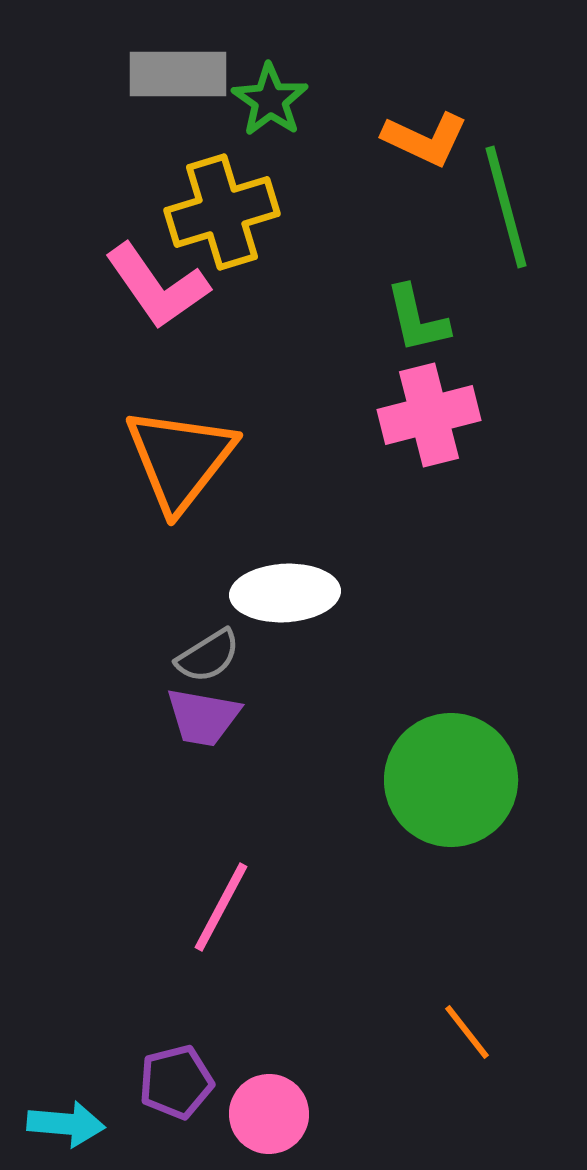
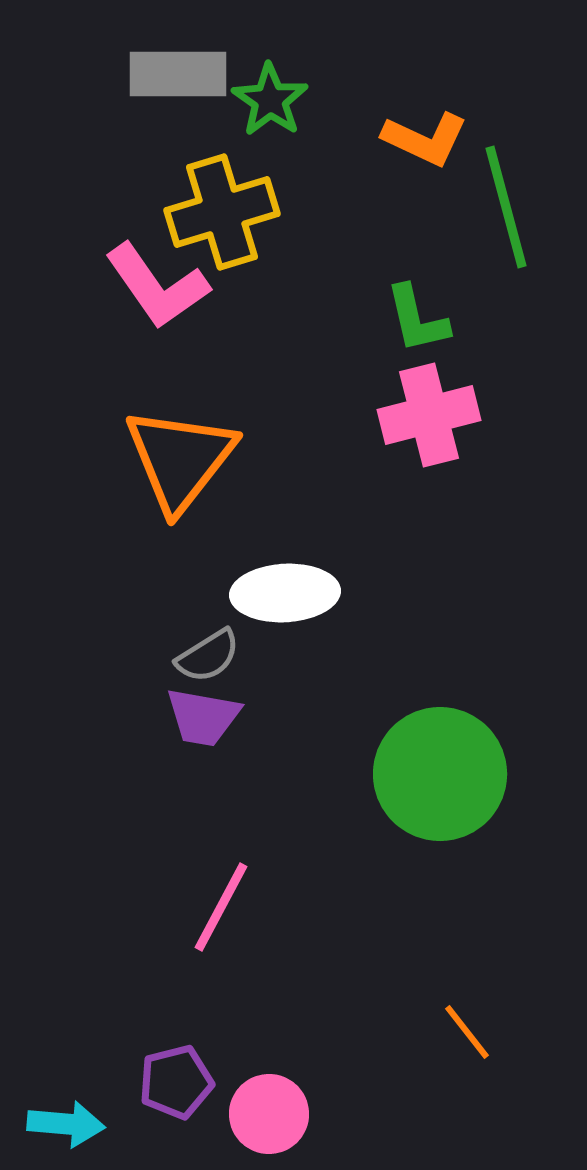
green circle: moved 11 px left, 6 px up
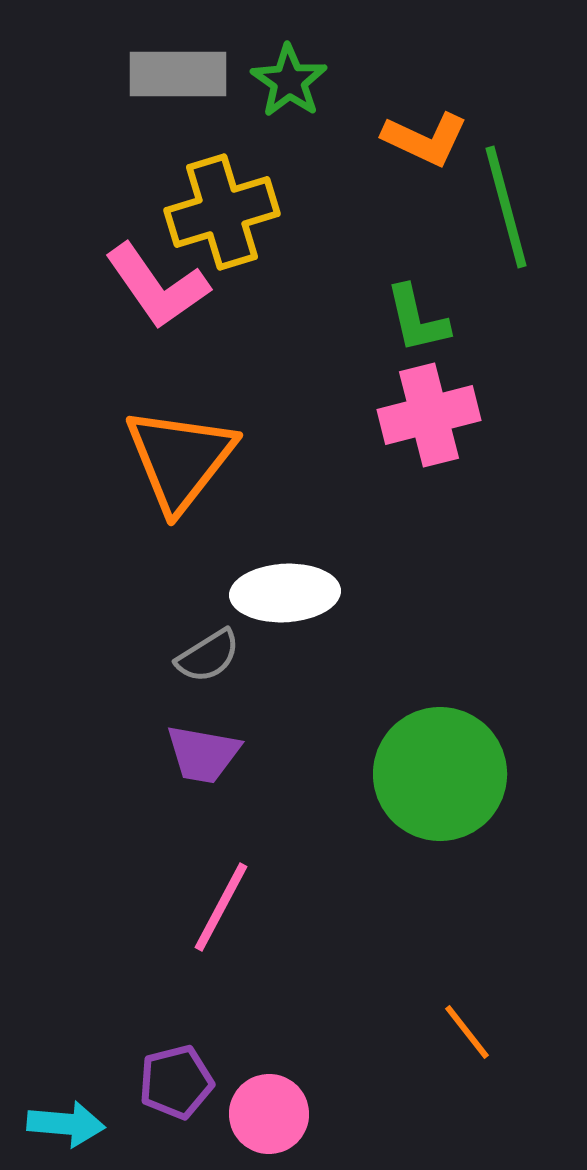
green star: moved 19 px right, 19 px up
purple trapezoid: moved 37 px down
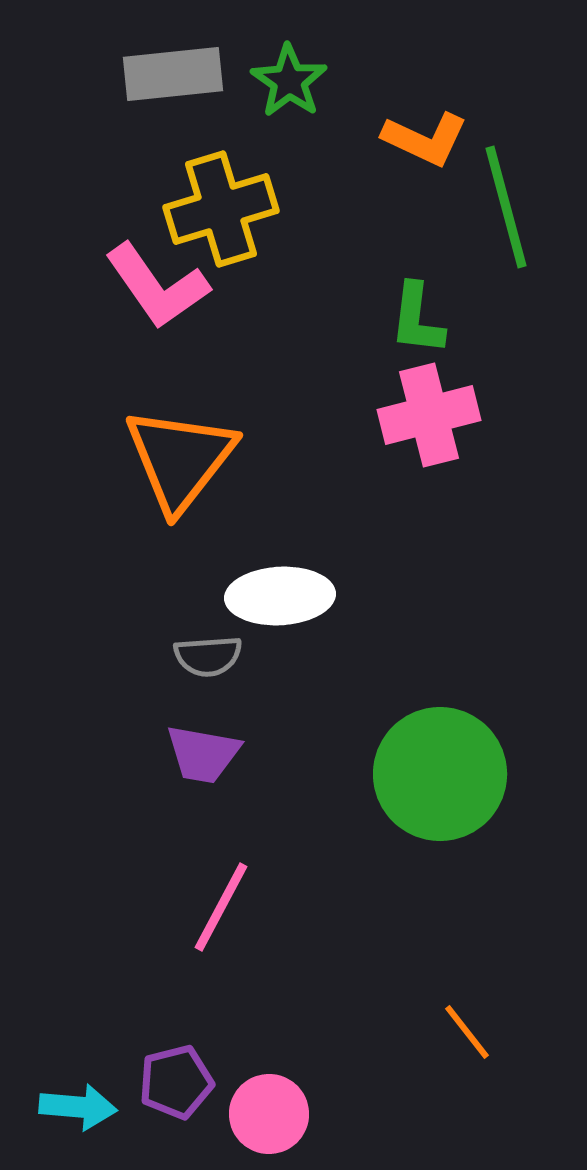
gray rectangle: moved 5 px left; rotated 6 degrees counterclockwise
yellow cross: moved 1 px left, 3 px up
green L-shape: rotated 20 degrees clockwise
white ellipse: moved 5 px left, 3 px down
gray semicircle: rotated 28 degrees clockwise
cyan arrow: moved 12 px right, 17 px up
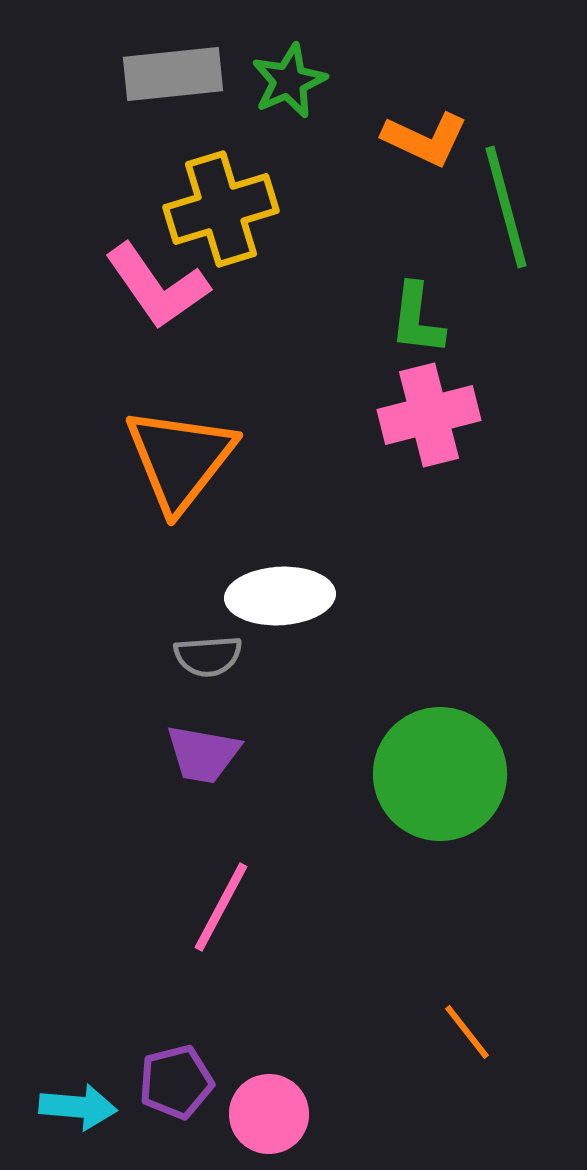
green star: rotated 14 degrees clockwise
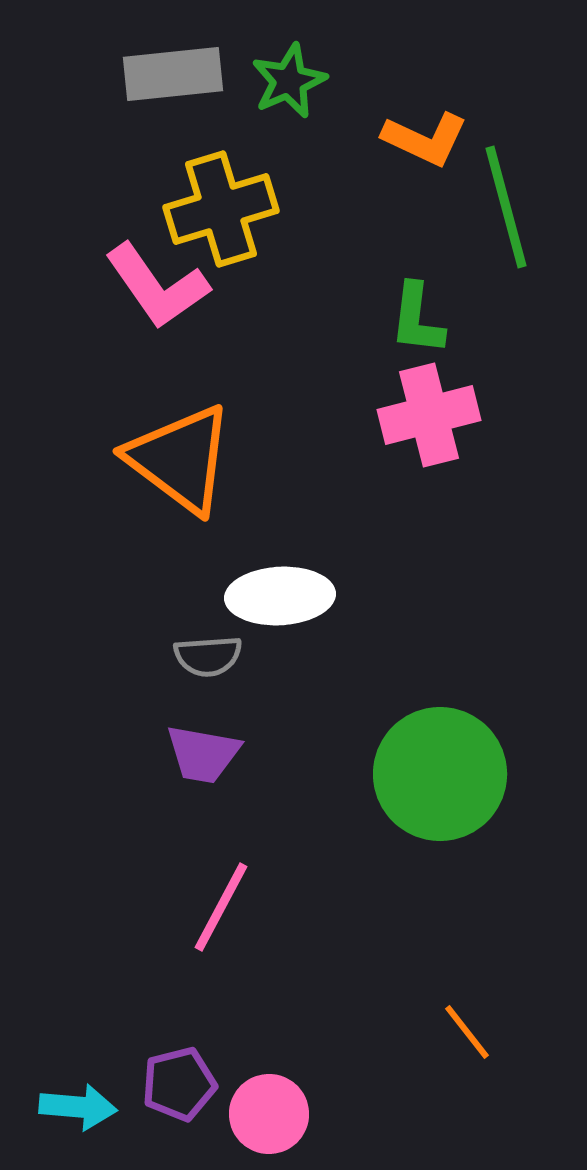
orange triangle: rotated 31 degrees counterclockwise
purple pentagon: moved 3 px right, 2 px down
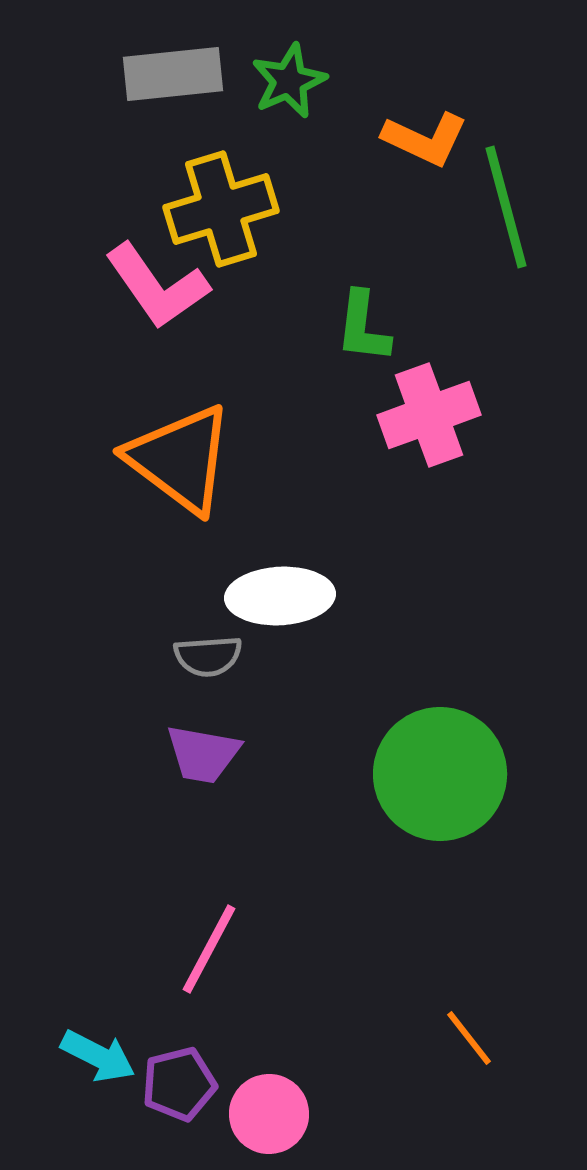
green L-shape: moved 54 px left, 8 px down
pink cross: rotated 6 degrees counterclockwise
pink line: moved 12 px left, 42 px down
orange line: moved 2 px right, 6 px down
cyan arrow: moved 20 px right, 51 px up; rotated 22 degrees clockwise
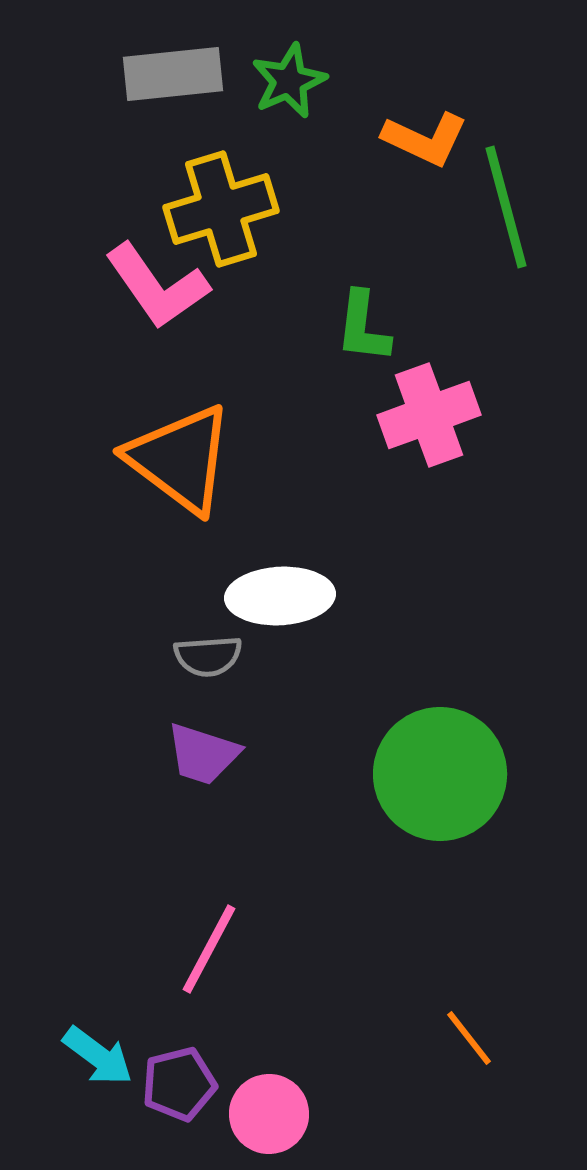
purple trapezoid: rotated 8 degrees clockwise
cyan arrow: rotated 10 degrees clockwise
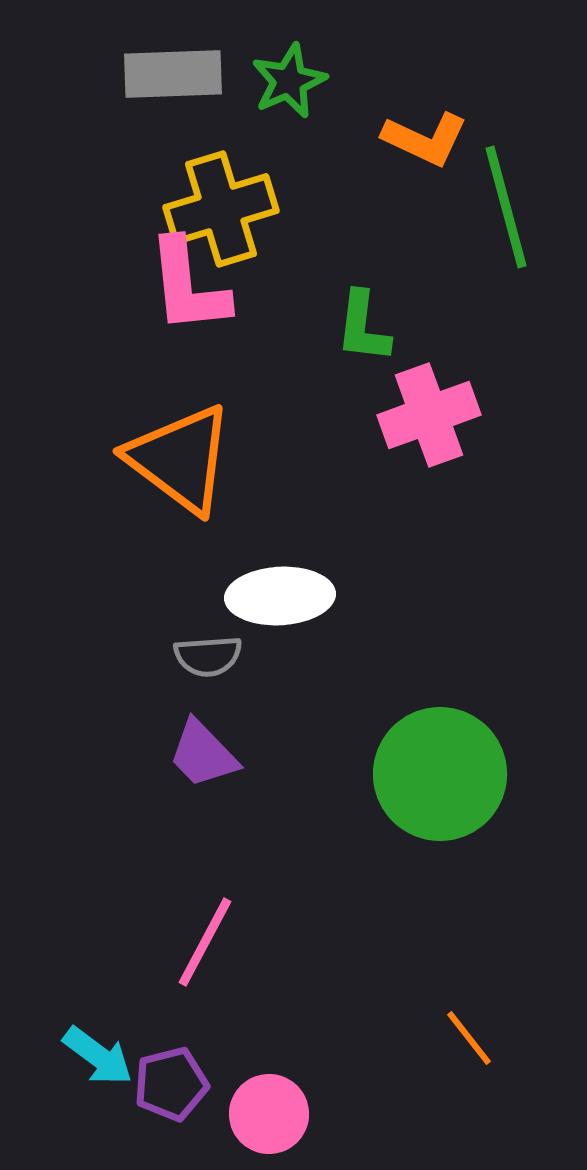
gray rectangle: rotated 4 degrees clockwise
pink L-shape: moved 31 px right; rotated 29 degrees clockwise
purple trapezoid: rotated 28 degrees clockwise
pink line: moved 4 px left, 7 px up
purple pentagon: moved 8 px left
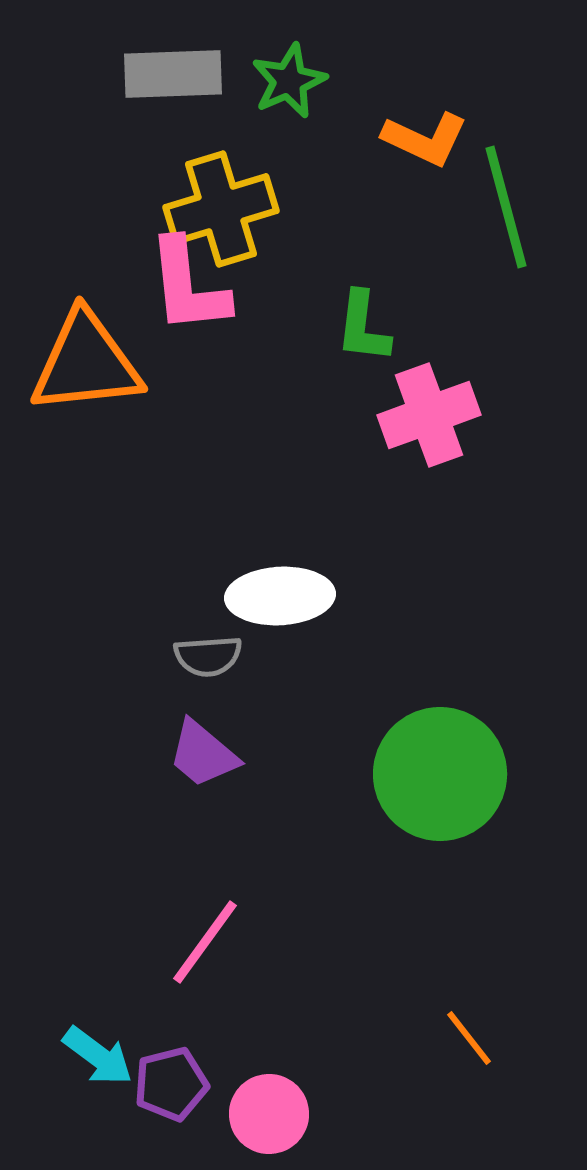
orange triangle: moved 94 px left, 96 px up; rotated 43 degrees counterclockwise
purple trapezoid: rotated 6 degrees counterclockwise
pink line: rotated 8 degrees clockwise
